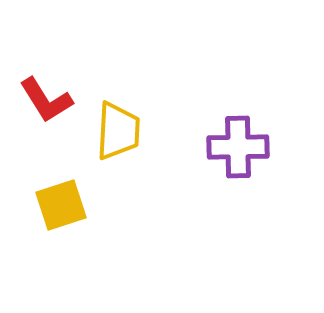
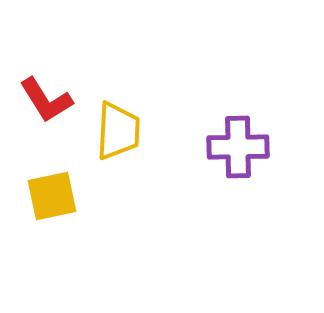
yellow square: moved 9 px left, 9 px up; rotated 6 degrees clockwise
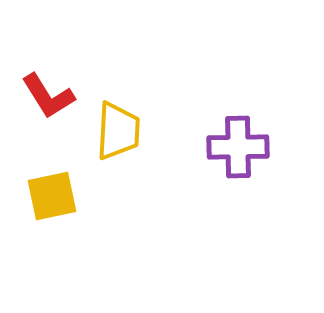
red L-shape: moved 2 px right, 4 px up
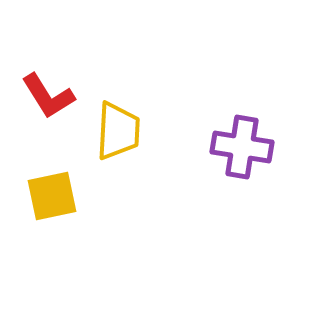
purple cross: moved 4 px right; rotated 10 degrees clockwise
